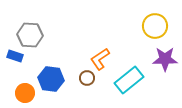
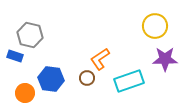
gray hexagon: rotated 10 degrees clockwise
cyan rectangle: moved 1 px down; rotated 20 degrees clockwise
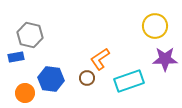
blue rectangle: moved 1 px right, 1 px down; rotated 28 degrees counterclockwise
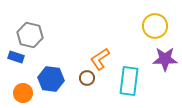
blue rectangle: rotated 28 degrees clockwise
cyan rectangle: rotated 64 degrees counterclockwise
orange circle: moved 2 px left
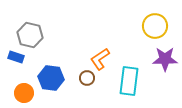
blue hexagon: moved 1 px up
orange circle: moved 1 px right
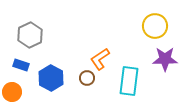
gray hexagon: rotated 20 degrees clockwise
blue rectangle: moved 5 px right, 8 px down
blue hexagon: rotated 20 degrees clockwise
orange circle: moved 12 px left, 1 px up
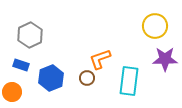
orange L-shape: rotated 15 degrees clockwise
blue hexagon: rotated 10 degrees clockwise
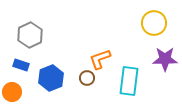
yellow circle: moved 1 px left, 3 px up
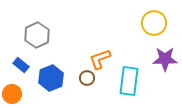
gray hexagon: moved 7 px right
blue rectangle: rotated 21 degrees clockwise
orange circle: moved 2 px down
